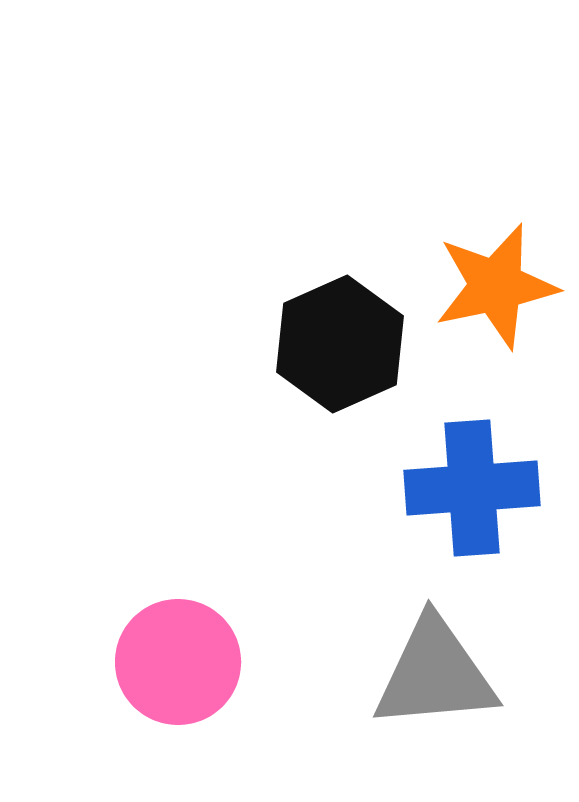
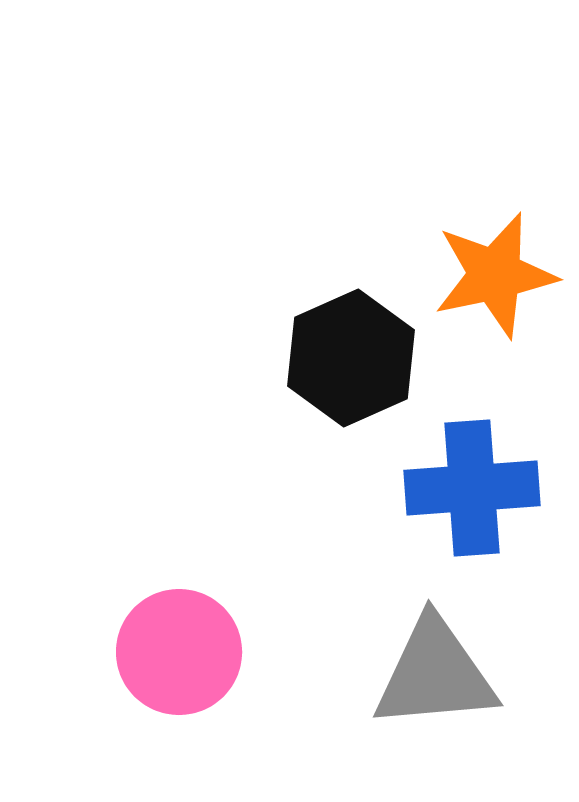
orange star: moved 1 px left, 11 px up
black hexagon: moved 11 px right, 14 px down
pink circle: moved 1 px right, 10 px up
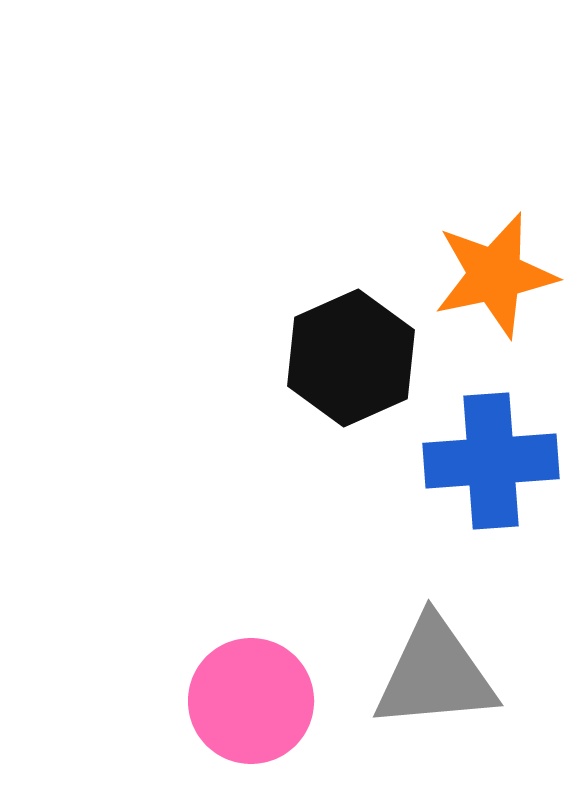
blue cross: moved 19 px right, 27 px up
pink circle: moved 72 px right, 49 px down
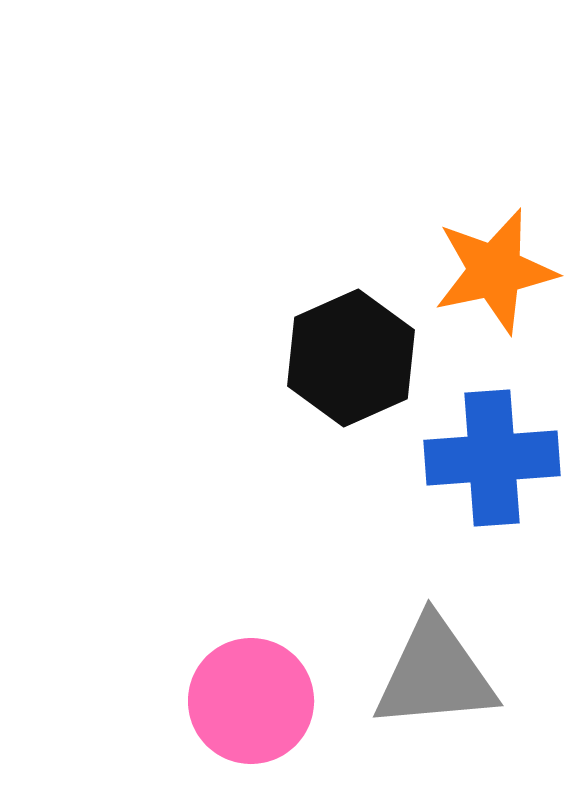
orange star: moved 4 px up
blue cross: moved 1 px right, 3 px up
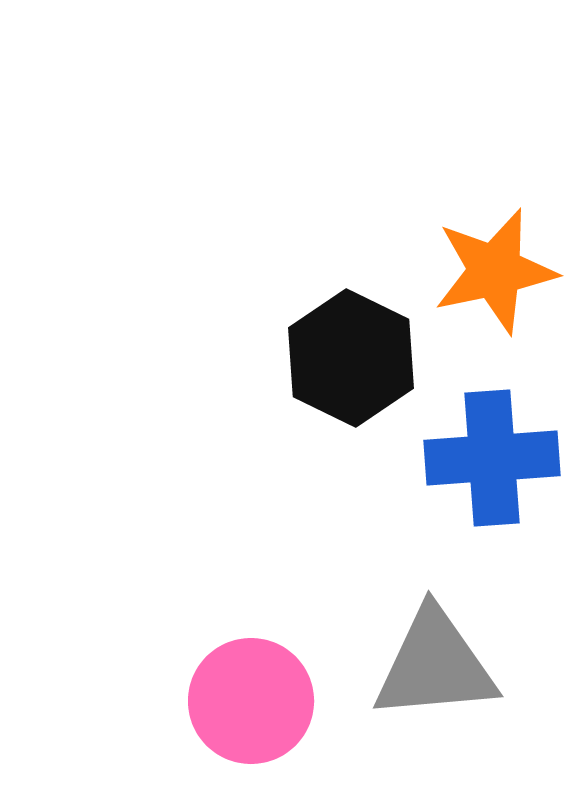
black hexagon: rotated 10 degrees counterclockwise
gray triangle: moved 9 px up
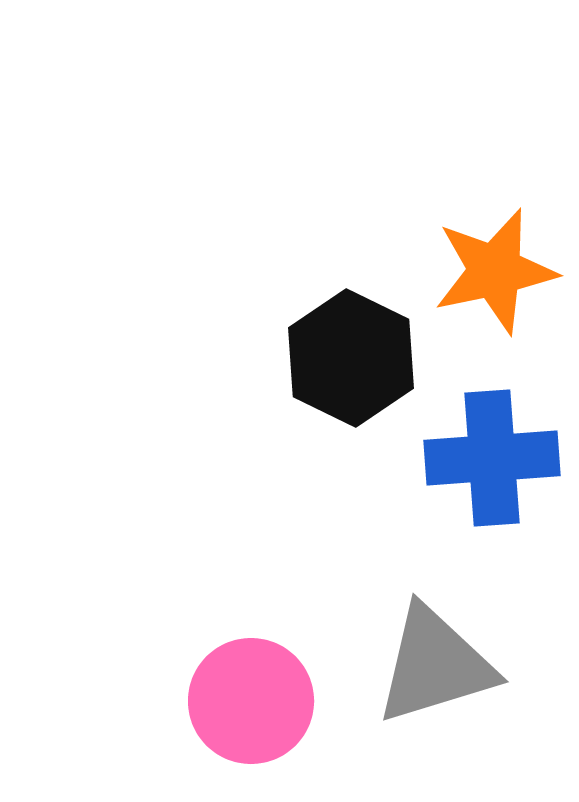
gray triangle: rotated 12 degrees counterclockwise
